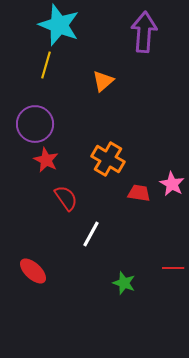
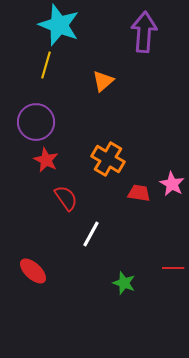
purple circle: moved 1 px right, 2 px up
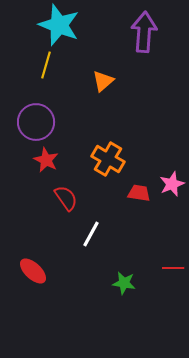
pink star: rotated 20 degrees clockwise
green star: rotated 10 degrees counterclockwise
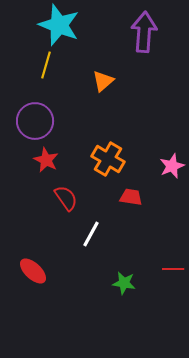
purple circle: moved 1 px left, 1 px up
pink star: moved 18 px up
red trapezoid: moved 8 px left, 4 px down
red line: moved 1 px down
